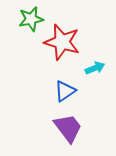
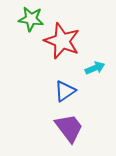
green star: rotated 20 degrees clockwise
red star: moved 1 px up; rotated 6 degrees clockwise
purple trapezoid: moved 1 px right
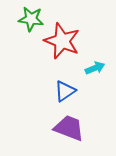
purple trapezoid: rotated 32 degrees counterclockwise
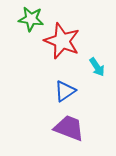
cyan arrow: moved 2 px right, 1 px up; rotated 78 degrees clockwise
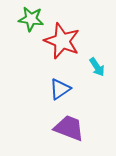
blue triangle: moved 5 px left, 2 px up
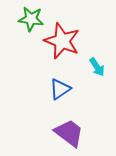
purple trapezoid: moved 5 px down; rotated 16 degrees clockwise
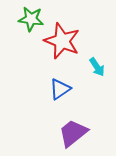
purple trapezoid: moved 4 px right; rotated 76 degrees counterclockwise
